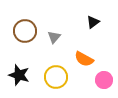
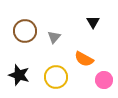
black triangle: rotated 24 degrees counterclockwise
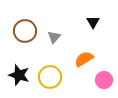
orange semicircle: rotated 120 degrees clockwise
yellow circle: moved 6 px left
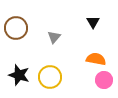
brown circle: moved 9 px left, 3 px up
orange semicircle: moved 12 px right; rotated 42 degrees clockwise
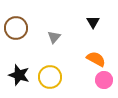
orange semicircle: rotated 18 degrees clockwise
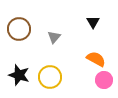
brown circle: moved 3 px right, 1 px down
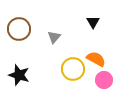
yellow circle: moved 23 px right, 8 px up
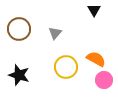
black triangle: moved 1 px right, 12 px up
gray triangle: moved 1 px right, 4 px up
yellow circle: moved 7 px left, 2 px up
